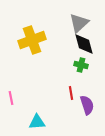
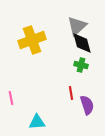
gray triangle: moved 2 px left, 3 px down
black diamond: moved 2 px left, 1 px up
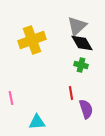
black diamond: rotated 15 degrees counterclockwise
purple semicircle: moved 1 px left, 4 px down
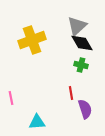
purple semicircle: moved 1 px left
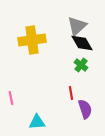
yellow cross: rotated 12 degrees clockwise
green cross: rotated 24 degrees clockwise
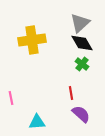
gray triangle: moved 3 px right, 3 px up
green cross: moved 1 px right, 1 px up
purple semicircle: moved 4 px left, 5 px down; rotated 30 degrees counterclockwise
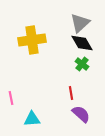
cyan triangle: moved 5 px left, 3 px up
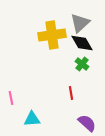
yellow cross: moved 20 px right, 5 px up
purple semicircle: moved 6 px right, 9 px down
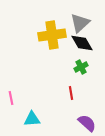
green cross: moved 1 px left, 3 px down; rotated 24 degrees clockwise
